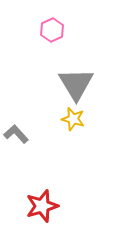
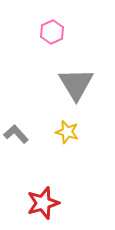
pink hexagon: moved 2 px down
yellow star: moved 6 px left, 13 px down
red star: moved 1 px right, 3 px up
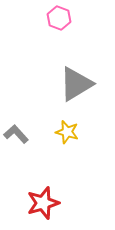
pink hexagon: moved 7 px right, 14 px up; rotated 15 degrees counterclockwise
gray triangle: rotated 30 degrees clockwise
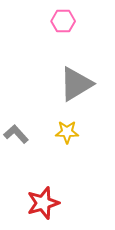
pink hexagon: moved 4 px right, 3 px down; rotated 20 degrees counterclockwise
yellow star: rotated 15 degrees counterclockwise
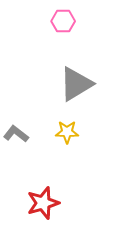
gray L-shape: rotated 10 degrees counterclockwise
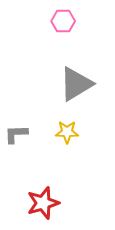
gray L-shape: rotated 40 degrees counterclockwise
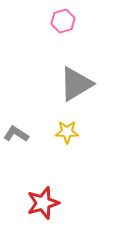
pink hexagon: rotated 15 degrees counterclockwise
gray L-shape: rotated 35 degrees clockwise
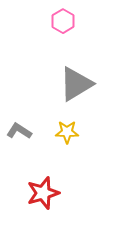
pink hexagon: rotated 15 degrees counterclockwise
gray L-shape: moved 3 px right, 3 px up
red star: moved 10 px up
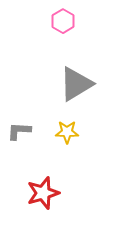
gray L-shape: rotated 30 degrees counterclockwise
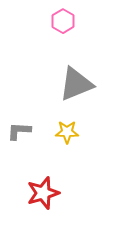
gray triangle: rotated 9 degrees clockwise
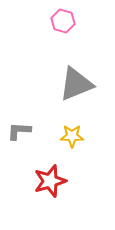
pink hexagon: rotated 15 degrees counterclockwise
yellow star: moved 5 px right, 4 px down
red star: moved 7 px right, 12 px up
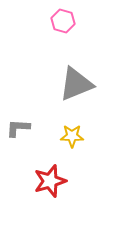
gray L-shape: moved 1 px left, 3 px up
